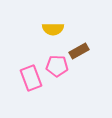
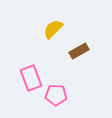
yellow semicircle: rotated 135 degrees clockwise
pink pentagon: moved 1 px left, 29 px down
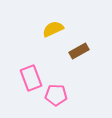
yellow semicircle: rotated 20 degrees clockwise
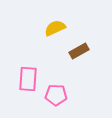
yellow semicircle: moved 2 px right, 1 px up
pink rectangle: moved 3 px left, 1 px down; rotated 25 degrees clockwise
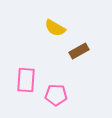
yellow semicircle: rotated 125 degrees counterclockwise
pink rectangle: moved 2 px left, 1 px down
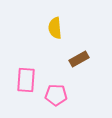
yellow semicircle: rotated 55 degrees clockwise
brown rectangle: moved 8 px down
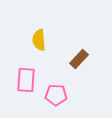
yellow semicircle: moved 16 px left, 12 px down
brown rectangle: rotated 18 degrees counterclockwise
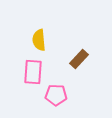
pink rectangle: moved 7 px right, 8 px up
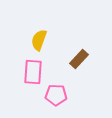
yellow semicircle: rotated 25 degrees clockwise
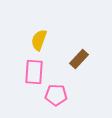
pink rectangle: moved 1 px right
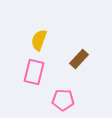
pink rectangle: rotated 10 degrees clockwise
pink pentagon: moved 7 px right, 5 px down
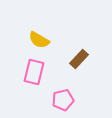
yellow semicircle: rotated 80 degrees counterclockwise
pink pentagon: rotated 15 degrees counterclockwise
